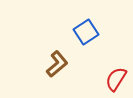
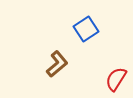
blue square: moved 3 px up
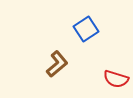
red semicircle: rotated 105 degrees counterclockwise
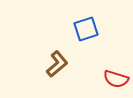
blue square: rotated 15 degrees clockwise
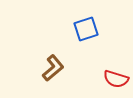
brown L-shape: moved 4 px left, 4 px down
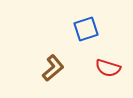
red semicircle: moved 8 px left, 11 px up
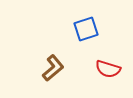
red semicircle: moved 1 px down
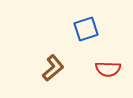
red semicircle: rotated 15 degrees counterclockwise
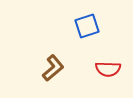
blue square: moved 1 px right, 3 px up
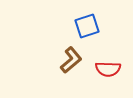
brown L-shape: moved 18 px right, 8 px up
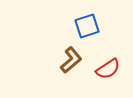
red semicircle: rotated 35 degrees counterclockwise
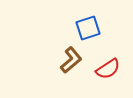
blue square: moved 1 px right, 2 px down
